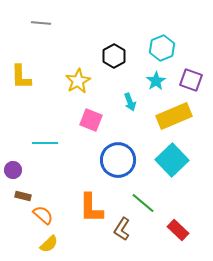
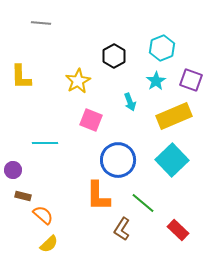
orange L-shape: moved 7 px right, 12 px up
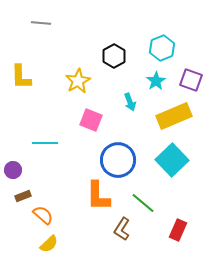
brown rectangle: rotated 35 degrees counterclockwise
red rectangle: rotated 70 degrees clockwise
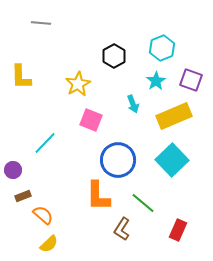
yellow star: moved 3 px down
cyan arrow: moved 3 px right, 2 px down
cyan line: rotated 45 degrees counterclockwise
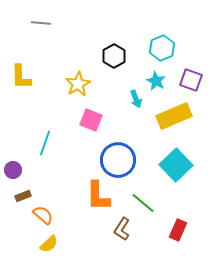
cyan star: rotated 12 degrees counterclockwise
cyan arrow: moved 3 px right, 5 px up
cyan line: rotated 25 degrees counterclockwise
cyan square: moved 4 px right, 5 px down
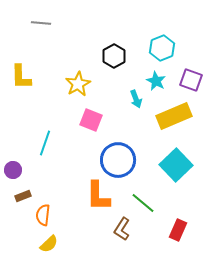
orange semicircle: rotated 125 degrees counterclockwise
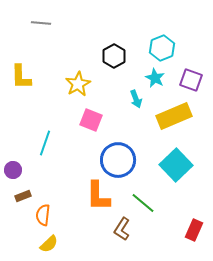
cyan star: moved 1 px left, 3 px up
red rectangle: moved 16 px right
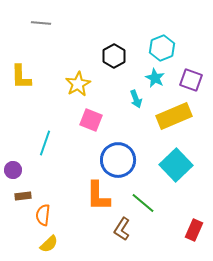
brown rectangle: rotated 14 degrees clockwise
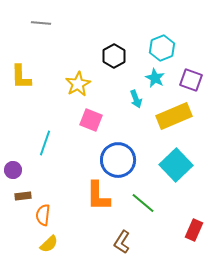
brown L-shape: moved 13 px down
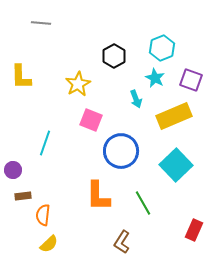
blue circle: moved 3 px right, 9 px up
green line: rotated 20 degrees clockwise
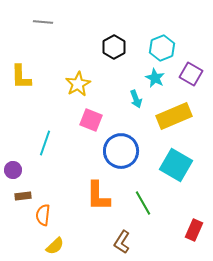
gray line: moved 2 px right, 1 px up
black hexagon: moved 9 px up
purple square: moved 6 px up; rotated 10 degrees clockwise
cyan square: rotated 16 degrees counterclockwise
yellow semicircle: moved 6 px right, 2 px down
